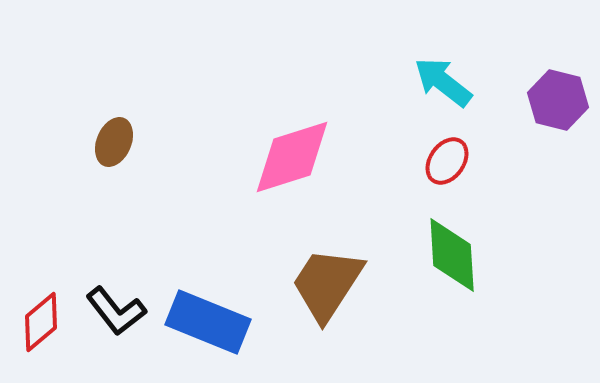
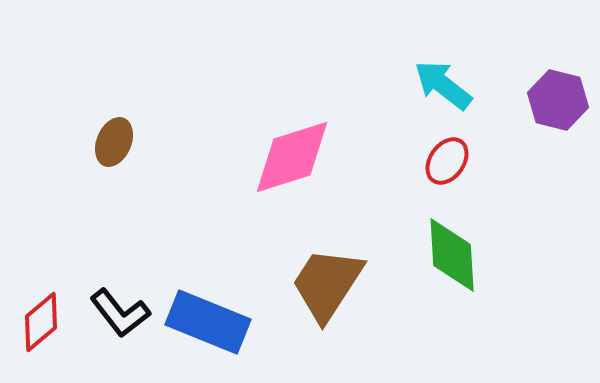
cyan arrow: moved 3 px down
black L-shape: moved 4 px right, 2 px down
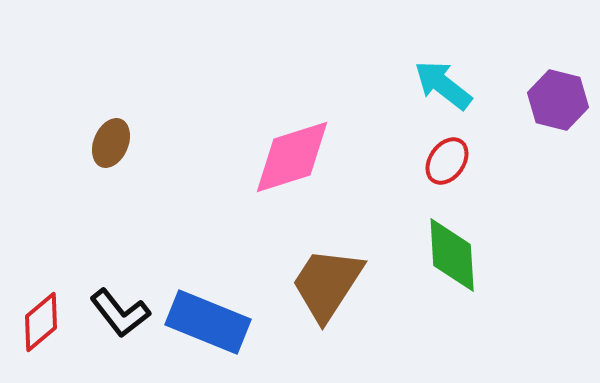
brown ellipse: moved 3 px left, 1 px down
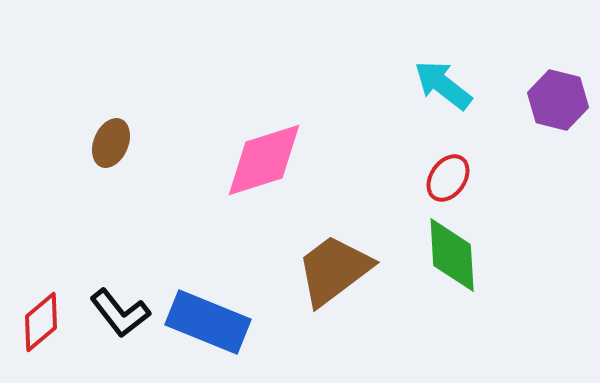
pink diamond: moved 28 px left, 3 px down
red ellipse: moved 1 px right, 17 px down
brown trapezoid: moved 7 px right, 14 px up; rotated 20 degrees clockwise
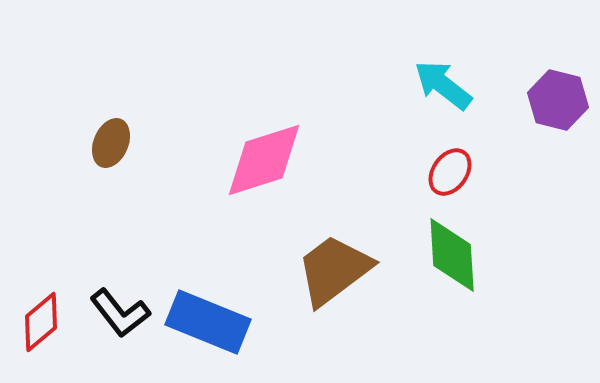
red ellipse: moved 2 px right, 6 px up
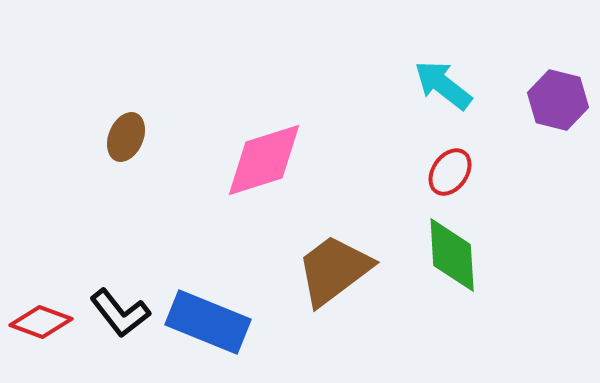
brown ellipse: moved 15 px right, 6 px up
red diamond: rotated 60 degrees clockwise
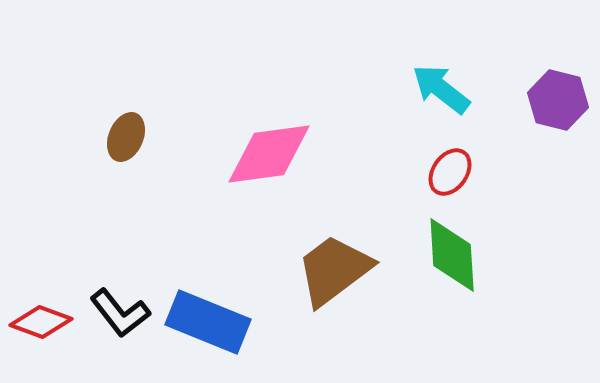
cyan arrow: moved 2 px left, 4 px down
pink diamond: moved 5 px right, 6 px up; rotated 10 degrees clockwise
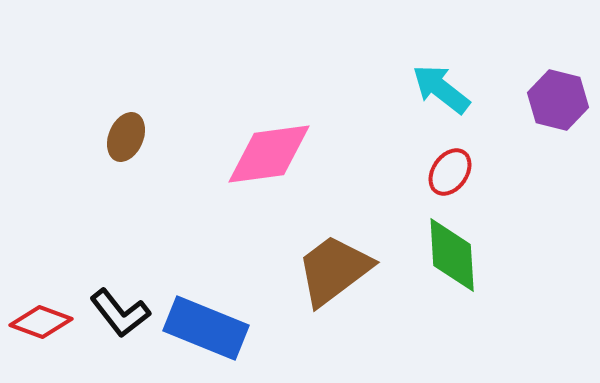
blue rectangle: moved 2 px left, 6 px down
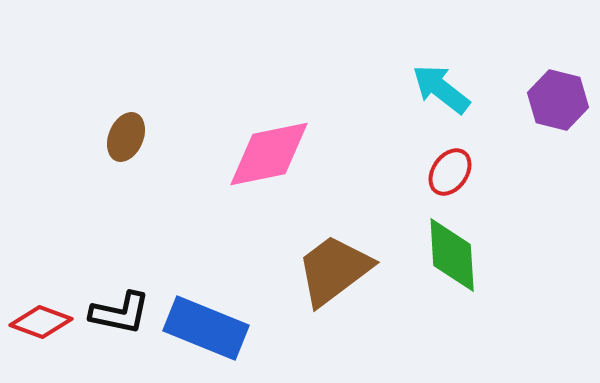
pink diamond: rotated 4 degrees counterclockwise
black L-shape: rotated 40 degrees counterclockwise
